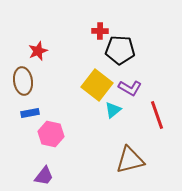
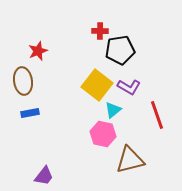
black pentagon: rotated 12 degrees counterclockwise
purple L-shape: moved 1 px left, 1 px up
pink hexagon: moved 52 px right
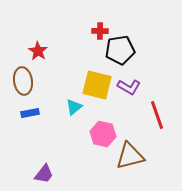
red star: rotated 18 degrees counterclockwise
yellow square: rotated 24 degrees counterclockwise
cyan triangle: moved 39 px left, 3 px up
brown triangle: moved 4 px up
purple trapezoid: moved 2 px up
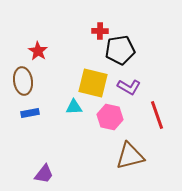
yellow square: moved 4 px left, 2 px up
cyan triangle: rotated 36 degrees clockwise
pink hexagon: moved 7 px right, 17 px up
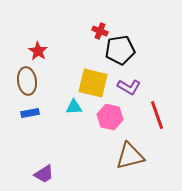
red cross: rotated 21 degrees clockwise
brown ellipse: moved 4 px right
purple trapezoid: rotated 20 degrees clockwise
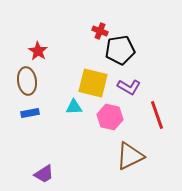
brown triangle: rotated 12 degrees counterclockwise
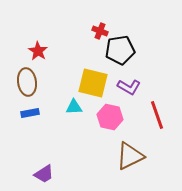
brown ellipse: moved 1 px down
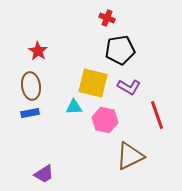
red cross: moved 7 px right, 13 px up
brown ellipse: moved 4 px right, 4 px down
pink hexagon: moved 5 px left, 3 px down
